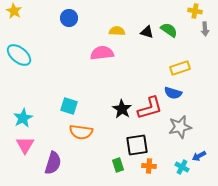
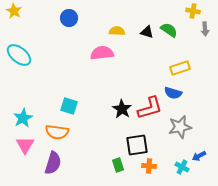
yellow cross: moved 2 px left
orange semicircle: moved 24 px left
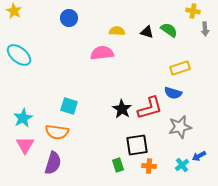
cyan cross: moved 2 px up; rotated 24 degrees clockwise
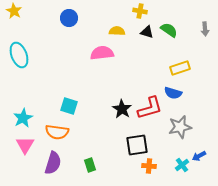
yellow cross: moved 53 px left
cyan ellipse: rotated 30 degrees clockwise
green rectangle: moved 28 px left
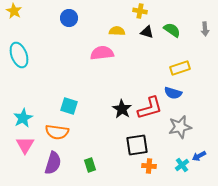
green semicircle: moved 3 px right
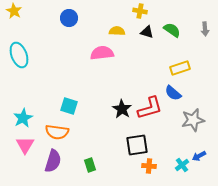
blue semicircle: rotated 24 degrees clockwise
gray star: moved 13 px right, 7 px up
purple semicircle: moved 2 px up
